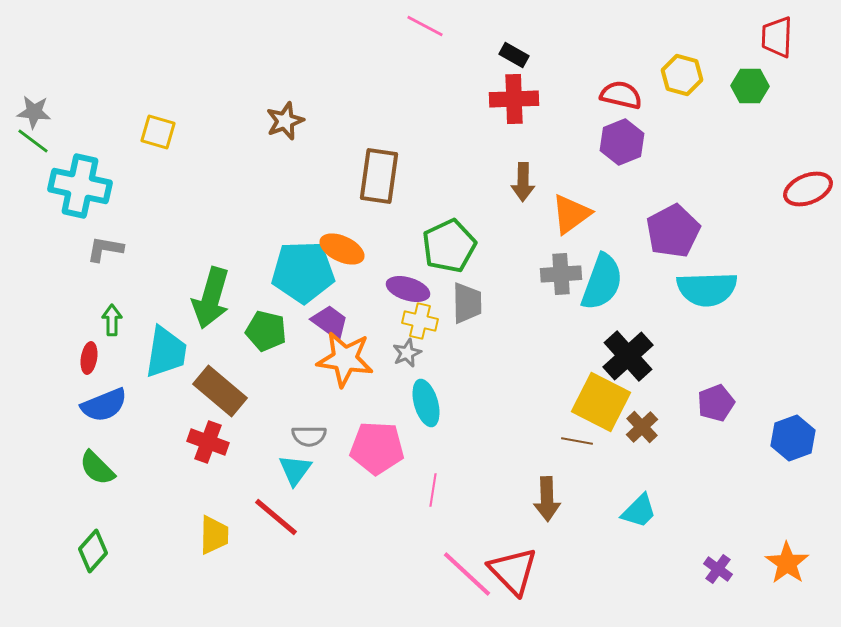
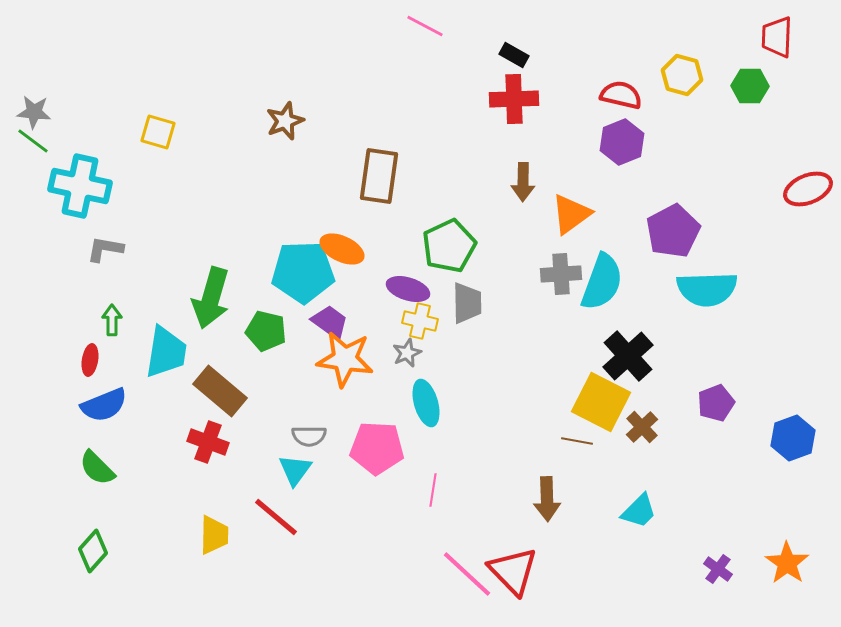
red ellipse at (89, 358): moved 1 px right, 2 px down
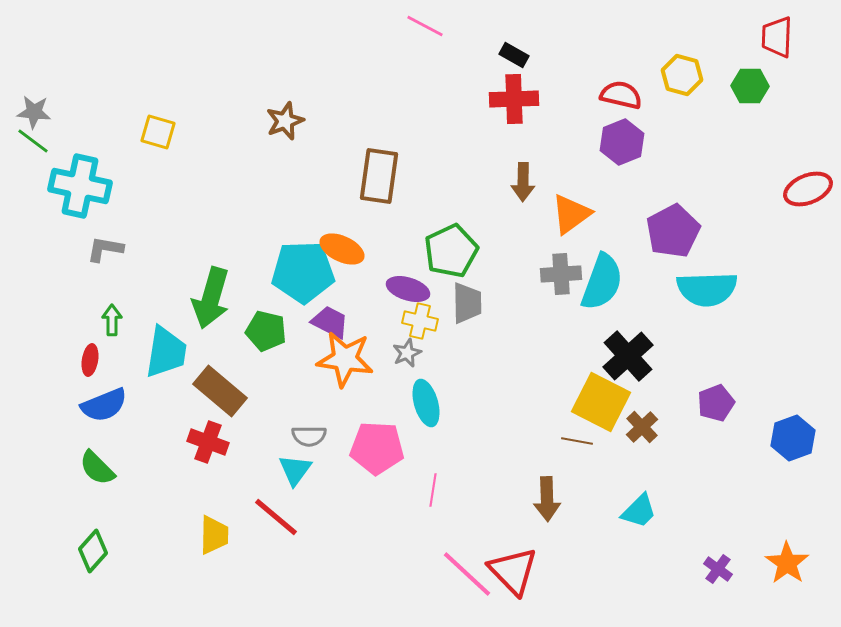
green pentagon at (449, 246): moved 2 px right, 5 px down
purple trapezoid at (330, 322): rotated 9 degrees counterclockwise
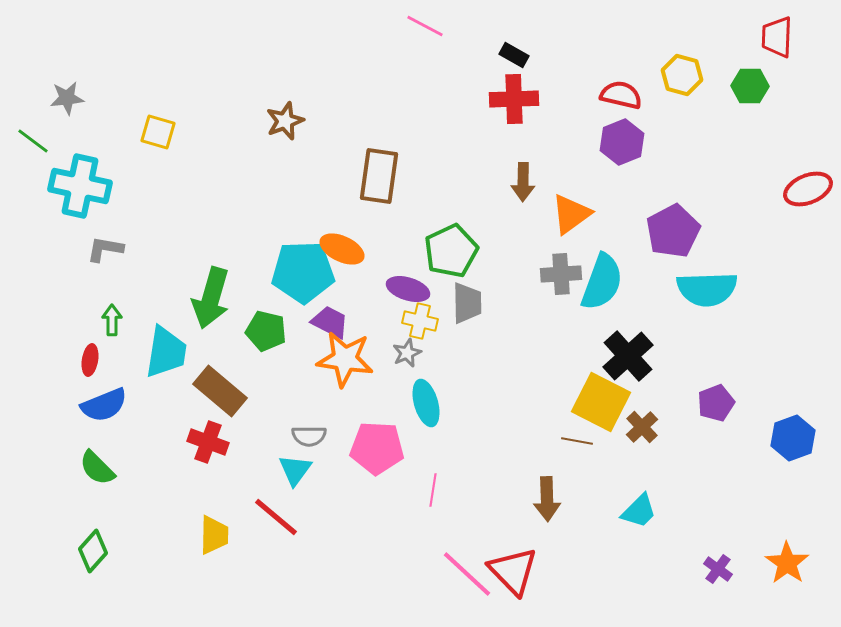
gray star at (34, 112): moved 33 px right, 14 px up; rotated 12 degrees counterclockwise
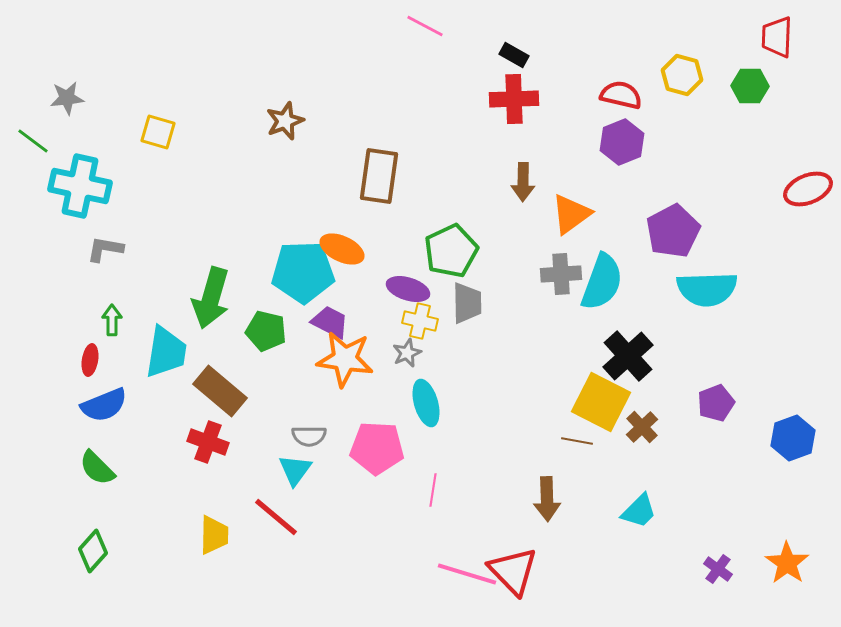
pink line at (467, 574): rotated 26 degrees counterclockwise
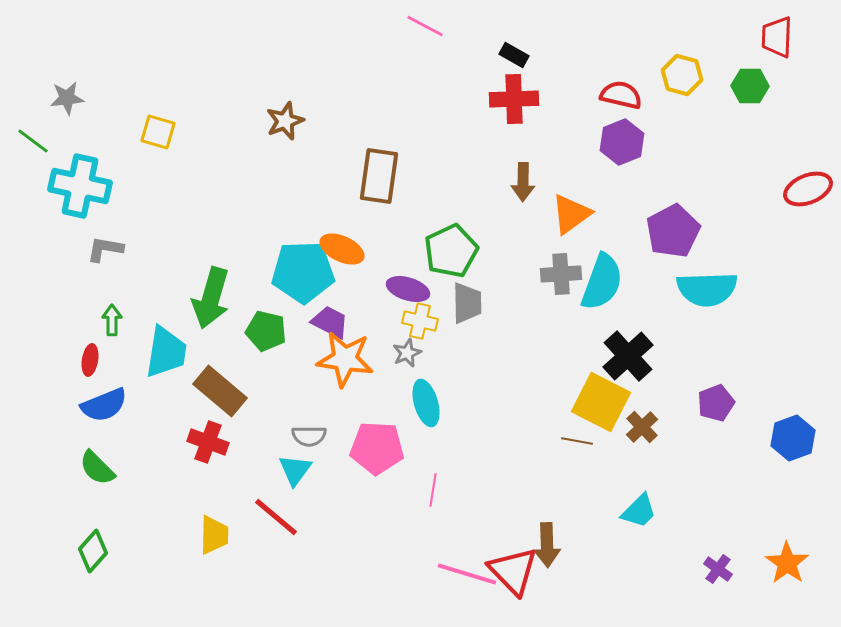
brown arrow at (547, 499): moved 46 px down
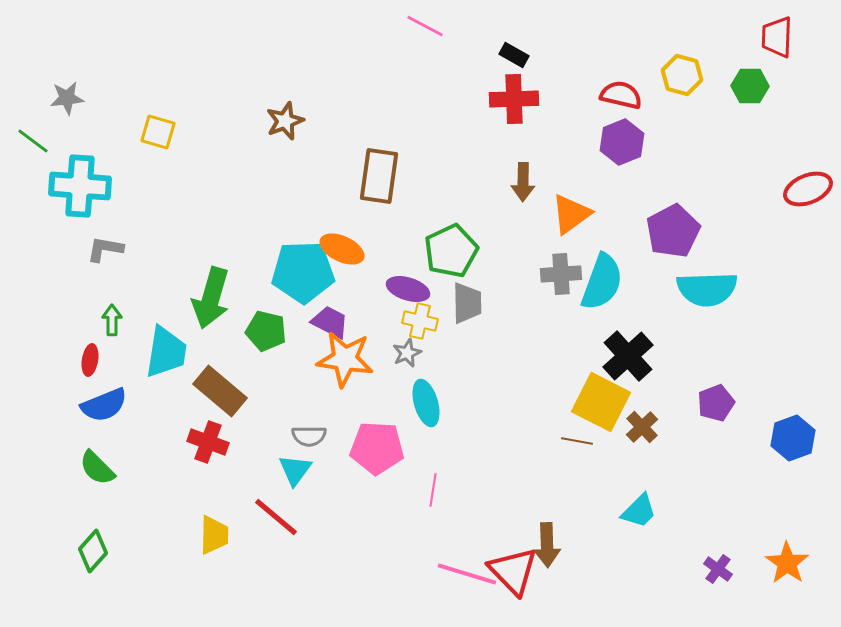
cyan cross at (80, 186): rotated 8 degrees counterclockwise
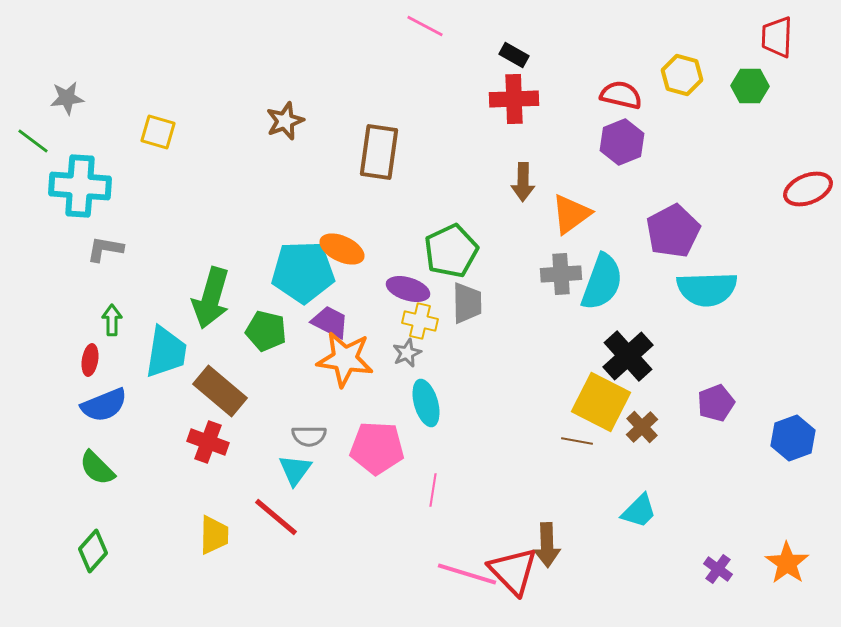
brown rectangle at (379, 176): moved 24 px up
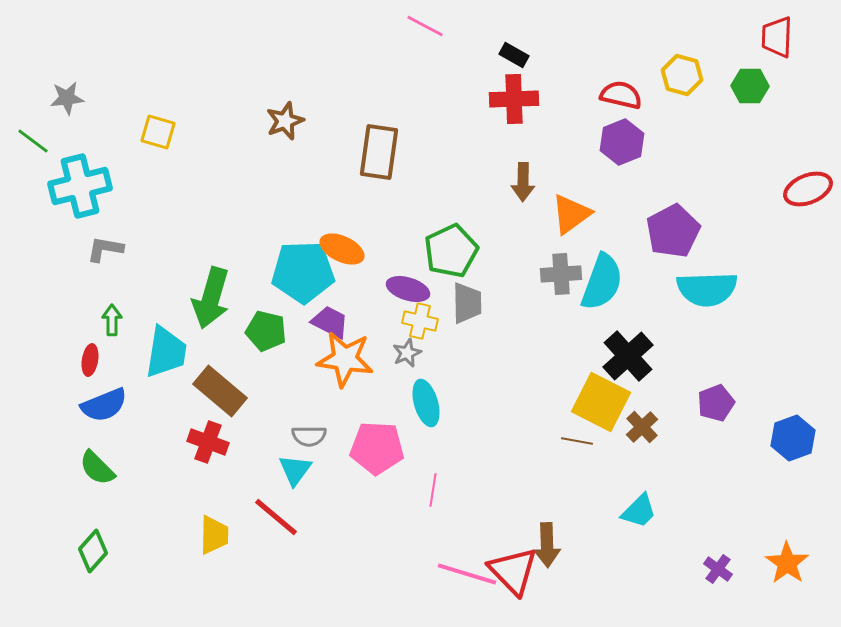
cyan cross at (80, 186): rotated 18 degrees counterclockwise
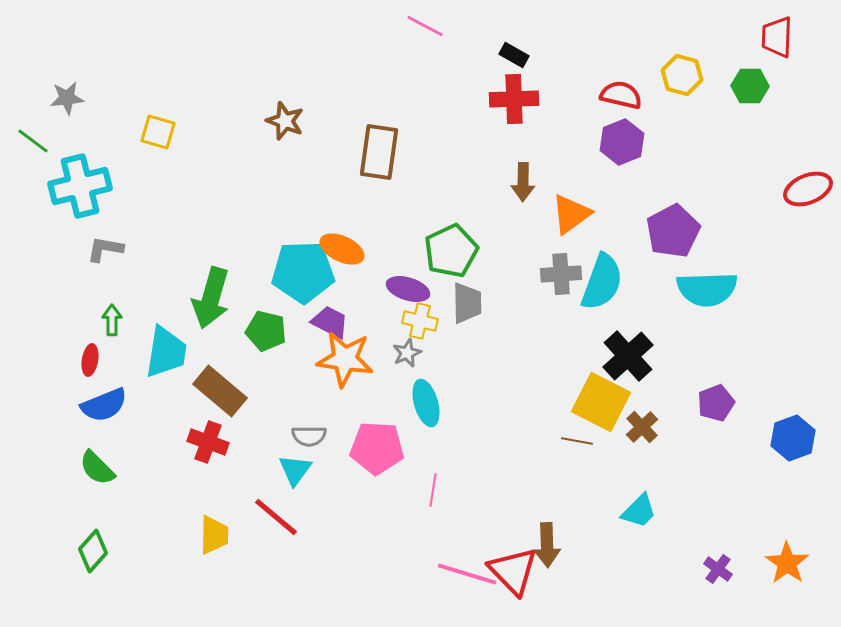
brown star at (285, 121): rotated 30 degrees counterclockwise
